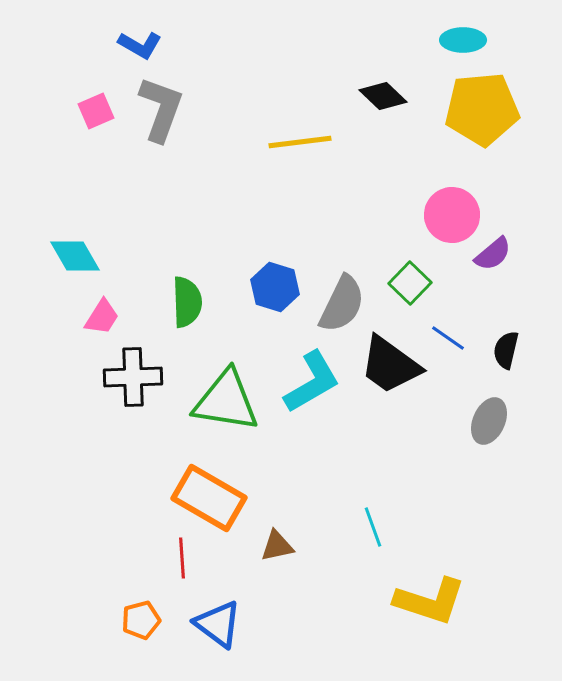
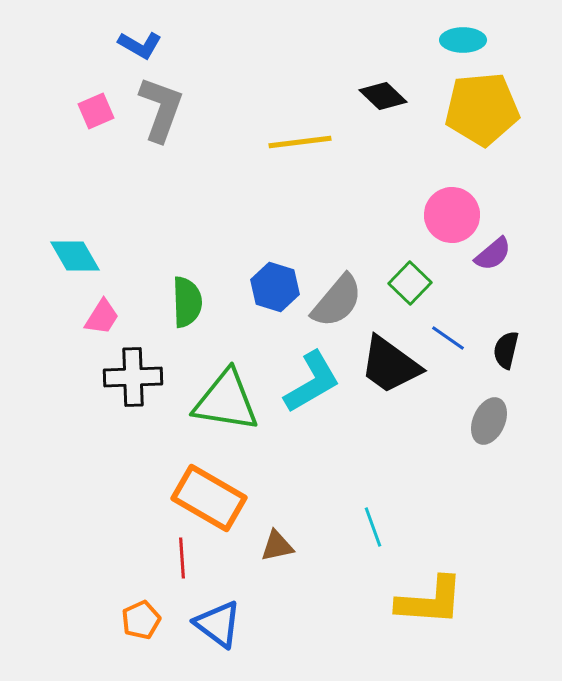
gray semicircle: moved 5 px left, 3 px up; rotated 14 degrees clockwise
yellow L-shape: rotated 14 degrees counterclockwise
orange pentagon: rotated 9 degrees counterclockwise
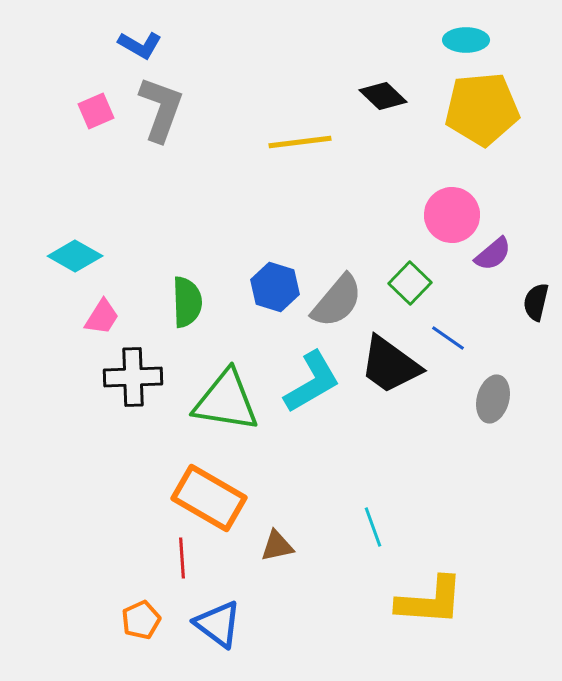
cyan ellipse: moved 3 px right
cyan diamond: rotated 30 degrees counterclockwise
black semicircle: moved 30 px right, 48 px up
gray ellipse: moved 4 px right, 22 px up; rotated 9 degrees counterclockwise
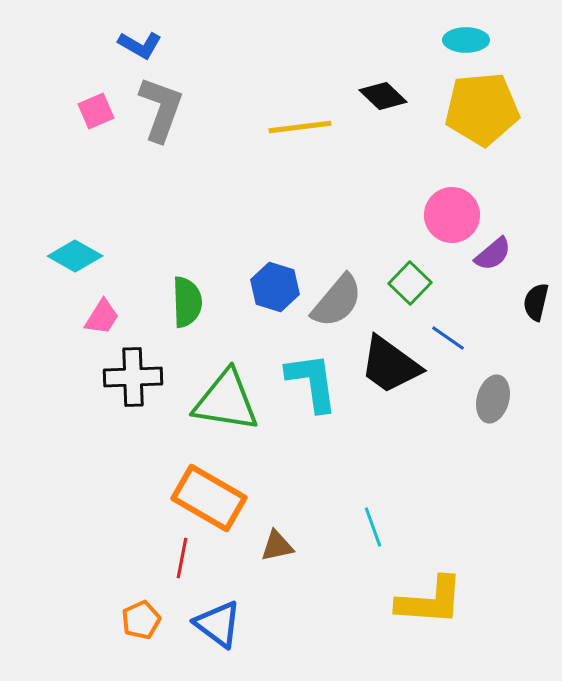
yellow line: moved 15 px up
cyan L-shape: rotated 68 degrees counterclockwise
red line: rotated 15 degrees clockwise
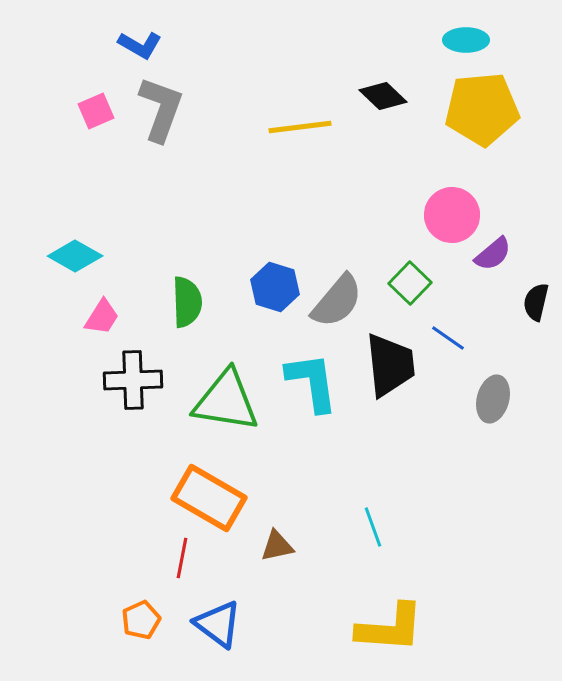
black trapezoid: rotated 132 degrees counterclockwise
black cross: moved 3 px down
yellow L-shape: moved 40 px left, 27 px down
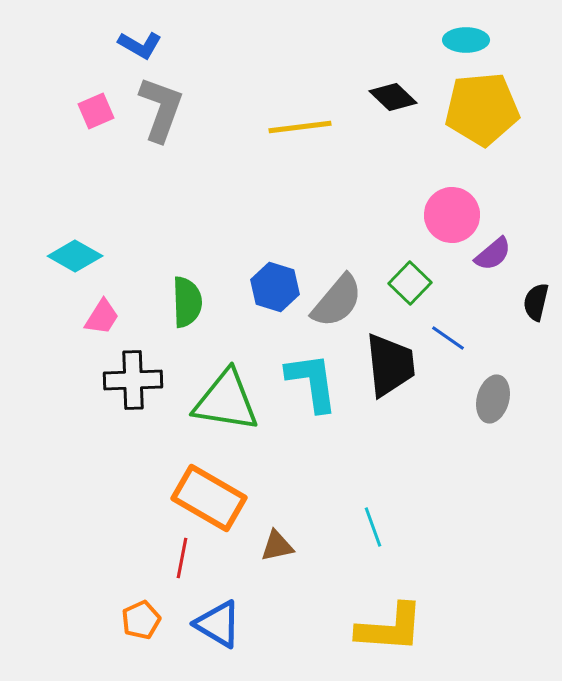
black diamond: moved 10 px right, 1 px down
blue triangle: rotated 6 degrees counterclockwise
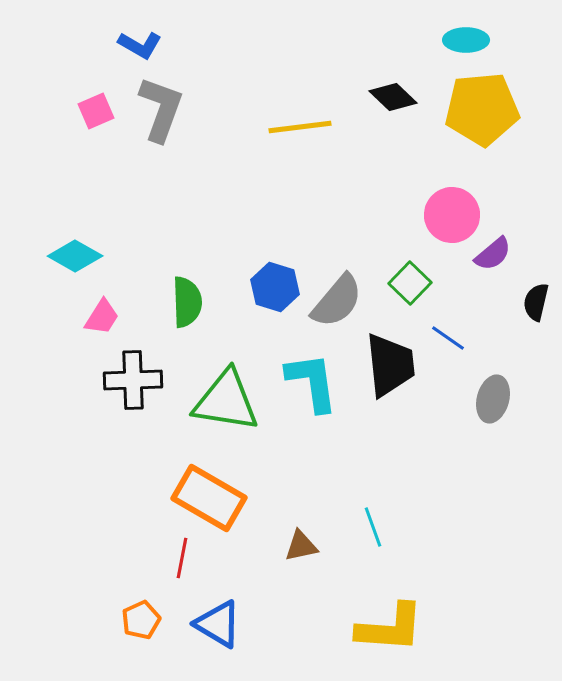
brown triangle: moved 24 px right
